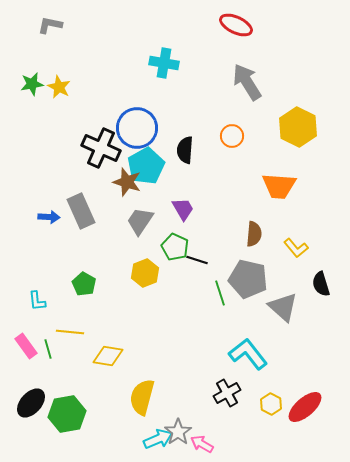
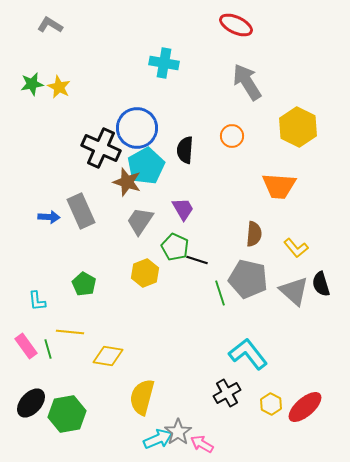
gray L-shape at (50, 25): rotated 20 degrees clockwise
gray triangle at (283, 307): moved 11 px right, 16 px up
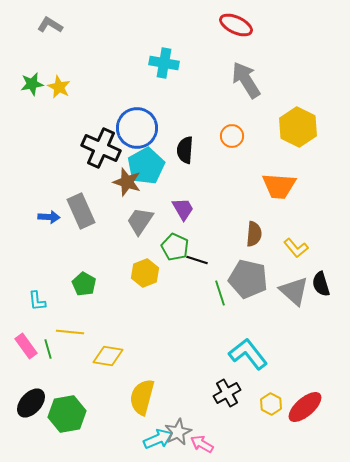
gray arrow at (247, 82): moved 1 px left, 2 px up
gray star at (178, 432): rotated 8 degrees clockwise
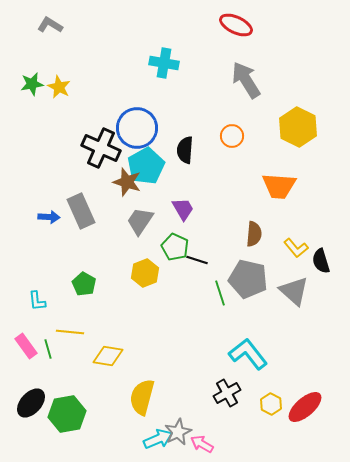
black semicircle at (321, 284): moved 23 px up
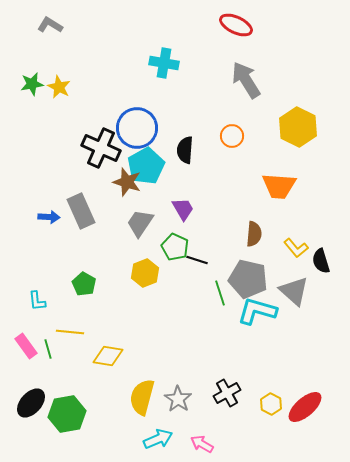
gray trapezoid at (140, 221): moved 2 px down
cyan L-shape at (248, 354): moved 9 px right, 43 px up; rotated 36 degrees counterclockwise
gray star at (178, 432): moved 33 px up; rotated 12 degrees counterclockwise
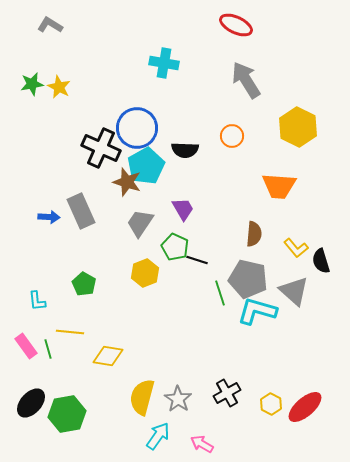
black semicircle at (185, 150): rotated 92 degrees counterclockwise
cyan arrow at (158, 439): moved 3 px up; rotated 32 degrees counterclockwise
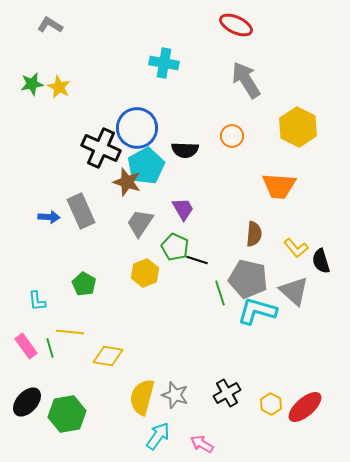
green line at (48, 349): moved 2 px right, 1 px up
gray star at (178, 399): moved 3 px left, 4 px up; rotated 16 degrees counterclockwise
black ellipse at (31, 403): moved 4 px left, 1 px up
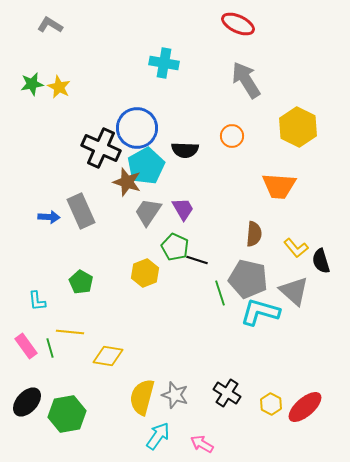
red ellipse at (236, 25): moved 2 px right, 1 px up
gray trapezoid at (140, 223): moved 8 px right, 11 px up
green pentagon at (84, 284): moved 3 px left, 2 px up
cyan L-shape at (257, 311): moved 3 px right, 1 px down
black cross at (227, 393): rotated 28 degrees counterclockwise
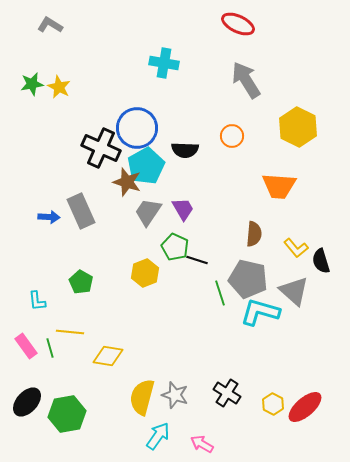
yellow hexagon at (271, 404): moved 2 px right
